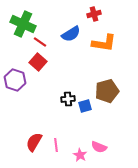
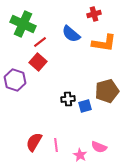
blue semicircle: rotated 72 degrees clockwise
red line: rotated 72 degrees counterclockwise
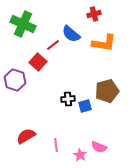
red line: moved 13 px right, 3 px down
red semicircle: moved 8 px left, 6 px up; rotated 30 degrees clockwise
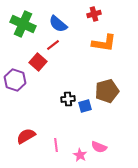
blue semicircle: moved 13 px left, 10 px up
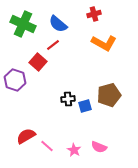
orange L-shape: rotated 20 degrees clockwise
brown pentagon: moved 2 px right, 4 px down
pink line: moved 9 px left, 1 px down; rotated 40 degrees counterclockwise
pink star: moved 6 px left, 5 px up
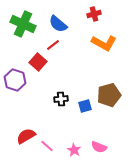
black cross: moved 7 px left
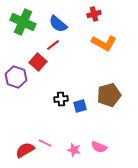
green cross: moved 2 px up
purple hexagon: moved 1 px right, 3 px up
blue square: moved 5 px left
red semicircle: moved 1 px left, 14 px down
pink line: moved 2 px left, 3 px up; rotated 16 degrees counterclockwise
pink star: rotated 16 degrees counterclockwise
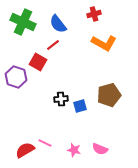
blue semicircle: rotated 12 degrees clockwise
red square: rotated 12 degrees counterclockwise
pink semicircle: moved 1 px right, 2 px down
